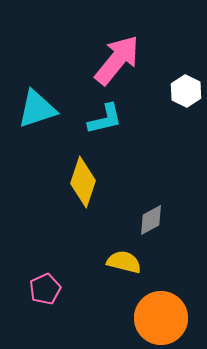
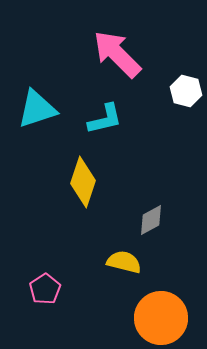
pink arrow: moved 6 px up; rotated 84 degrees counterclockwise
white hexagon: rotated 12 degrees counterclockwise
pink pentagon: rotated 8 degrees counterclockwise
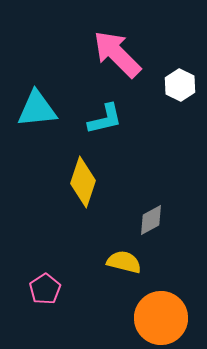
white hexagon: moved 6 px left, 6 px up; rotated 12 degrees clockwise
cyan triangle: rotated 12 degrees clockwise
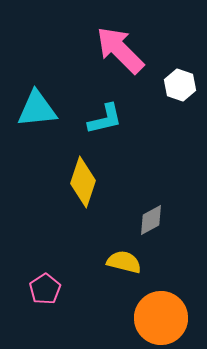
pink arrow: moved 3 px right, 4 px up
white hexagon: rotated 8 degrees counterclockwise
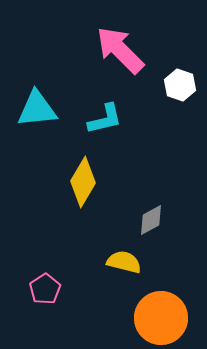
yellow diamond: rotated 12 degrees clockwise
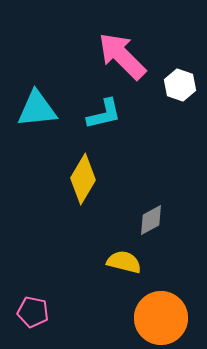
pink arrow: moved 2 px right, 6 px down
cyan L-shape: moved 1 px left, 5 px up
yellow diamond: moved 3 px up
pink pentagon: moved 12 px left, 23 px down; rotated 28 degrees counterclockwise
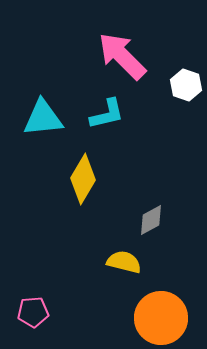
white hexagon: moved 6 px right
cyan triangle: moved 6 px right, 9 px down
cyan L-shape: moved 3 px right
pink pentagon: rotated 16 degrees counterclockwise
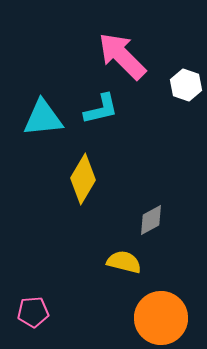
cyan L-shape: moved 6 px left, 5 px up
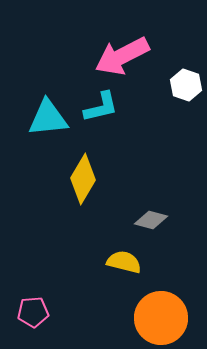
pink arrow: rotated 72 degrees counterclockwise
cyan L-shape: moved 2 px up
cyan triangle: moved 5 px right
gray diamond: rotated 44 degrees clockwise
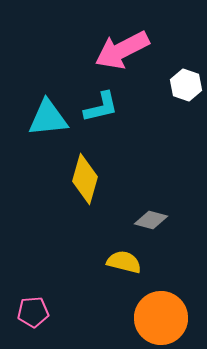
pink arrow: moved 6 px up
yellow diamond: moved 2 px right; rotated 15 degrees counterclockwise
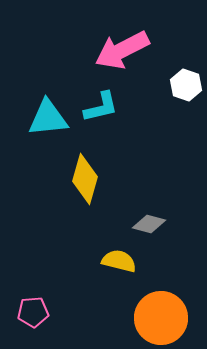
gray diamond: moved 2 px left, 4 px down
yellow semicircle: moved 5 px left, 1 px up
